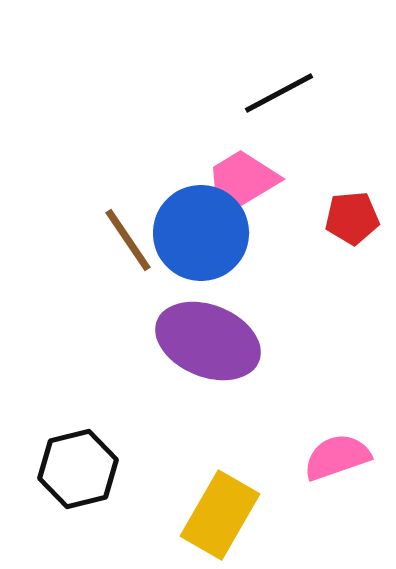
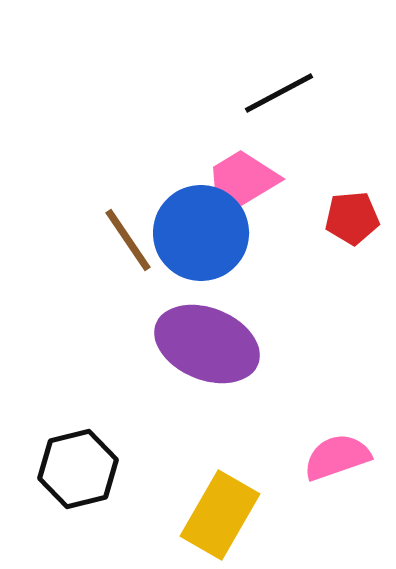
purple ellipse: moved 1 px left, 3 px down
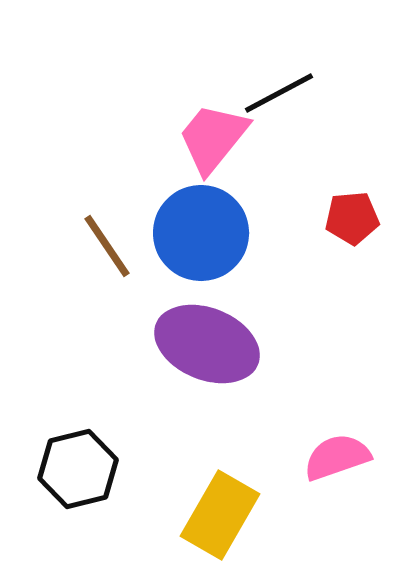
pink trapezoid: moved 28 px left, 44 px up; rotated 20 degrees counterclockwise
brown line: moved 21 px left, 6 px down
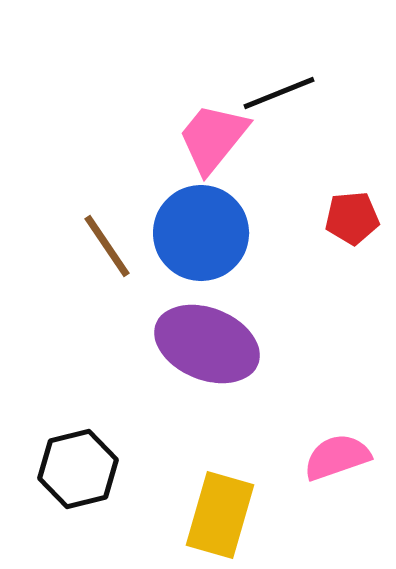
black line: rotated 6 degrees clockwise
yellow rectangle: rotated 14 degrees counterclockwise
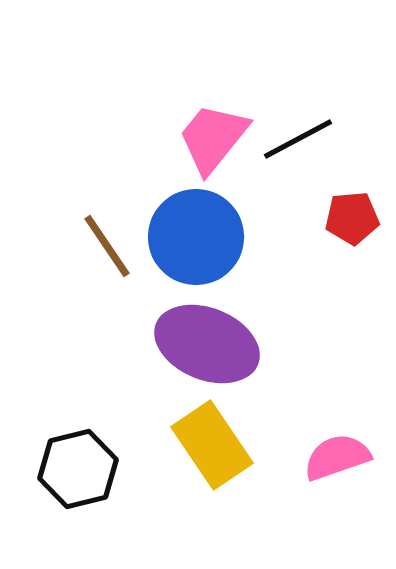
black line: moved 19 px right, 46 px down; rotated 6 degrees counterclockwise
blue circle: moved 5 px left, 4 px down
yellow rectangle: moved 8 px left, 70 px up; rotated 50 degrees counterclockwise
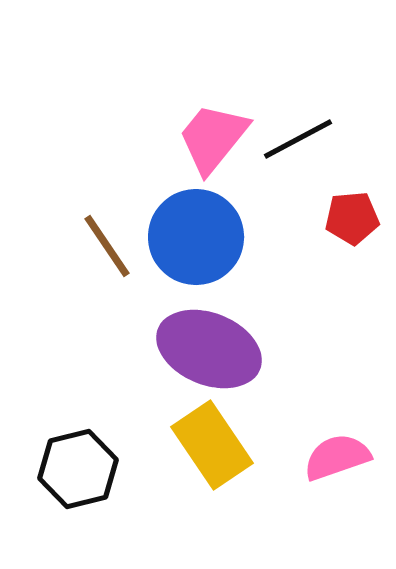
purple ellipse: moved 2 px right, 5 px down
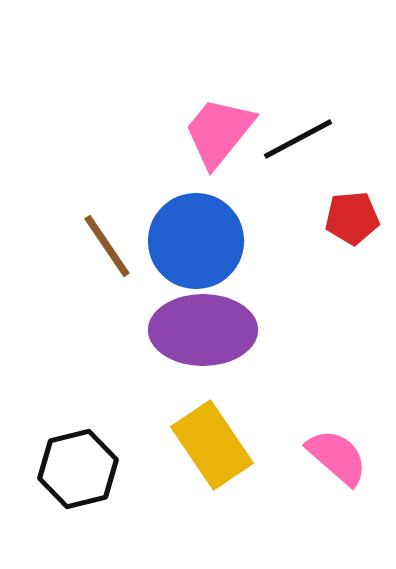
pink trapezoid: moved 6 px right, 6 px up
blue circle: moved 4 px down
purple ellipse: moved 6 px left, 19 px up; rotated 22 degrees counterclockwise
pink semicircle: rotated 60 degrees clockwise
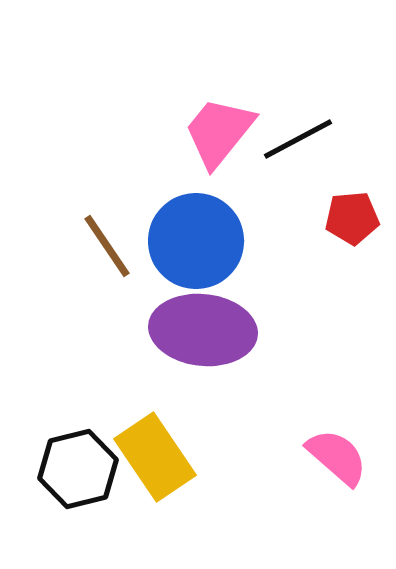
purple ellipse: rotated 6 degrees clockwise
yellow rectangle: moved 57 px left, 12 px down
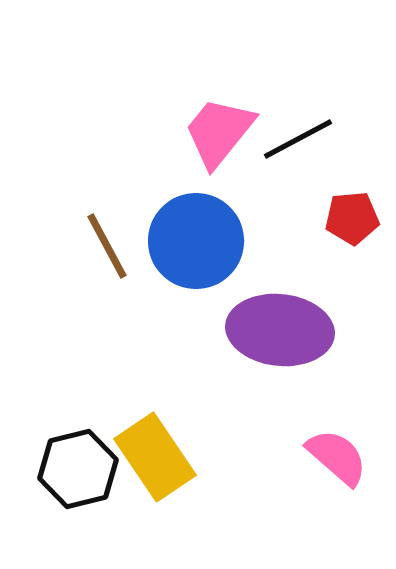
brown line: rotated 6 degrees clockwise
purple ellipse: moved 77 px right
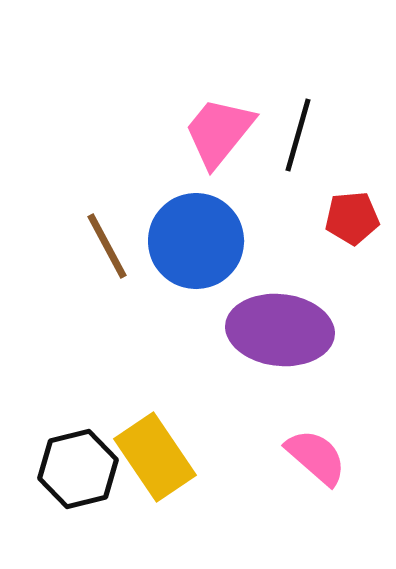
black line: moved 4 px up; rotated 46 degrees counterclockwise
pink semicircle: moved 21 px left
